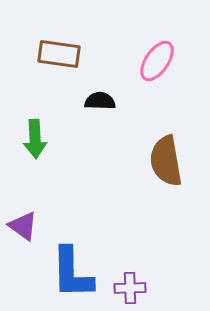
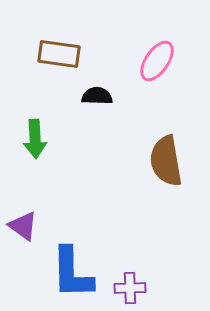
black semicircle: moved 3 px left, 5 px up
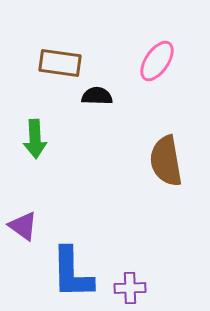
brown rectangle: moved 1 px right, 9 px down
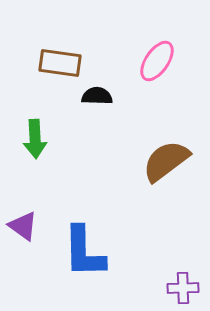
brown semicircle: rotated 63 degrees clockwise
blue L-shape: moved 12 px right, 21 px up
purple cross: moved 53 px right
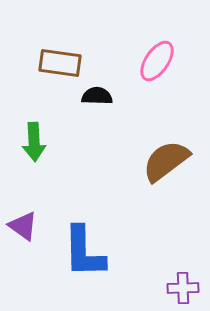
green arrow: moved 1 px left, 3 px down
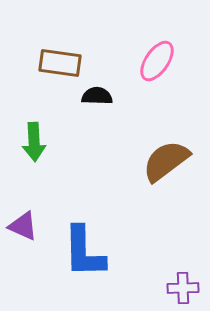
purple triangle: rotated 12 degrees counterclockwise
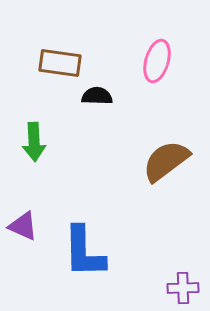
pink ellipse: rotated 18 degrees counterclockwise
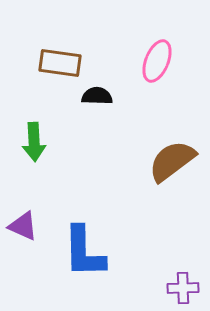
pink ellipse: rotated 6 degrees clockwise
brown semicircle: moved 6 px right
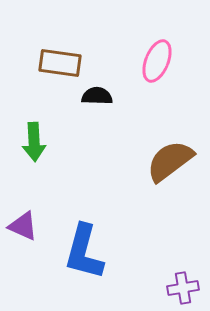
brown semicircle: moved 2 px left
blue L-shape: rotated 16 degrees clockwise
purple cross: rotated 8 degrees counterclockwise
